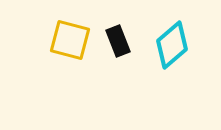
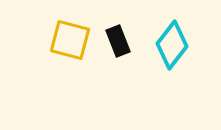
cyan diamond: rotated 12 degrees counterclockwise
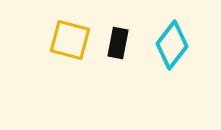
black rectangle: moved 2 px down; rotated 32 degrees clockwise
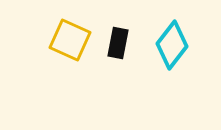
yellow square: rotated 9 degrees clockwise
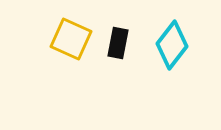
yellow square: moved 1 px right, 1 px up
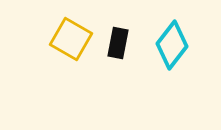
yellow square: rotated 6 degrees clockwise
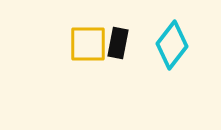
yellow square: moved 17 px right, 5 px down; rotated 30 degrees counterclockwise
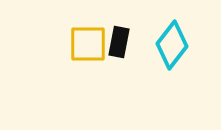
black rectangle: moved 1 px right, 1 px up
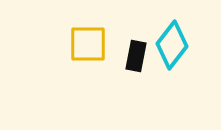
black rectangle: moved 17 px right, 14 px down
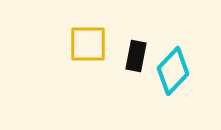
cyan diamond: moved 1 px right, 26 px down; rotated 6 degrees clockwise
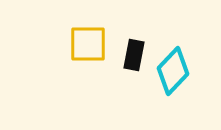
black rectangle: moved 2 px left, 1 px up
